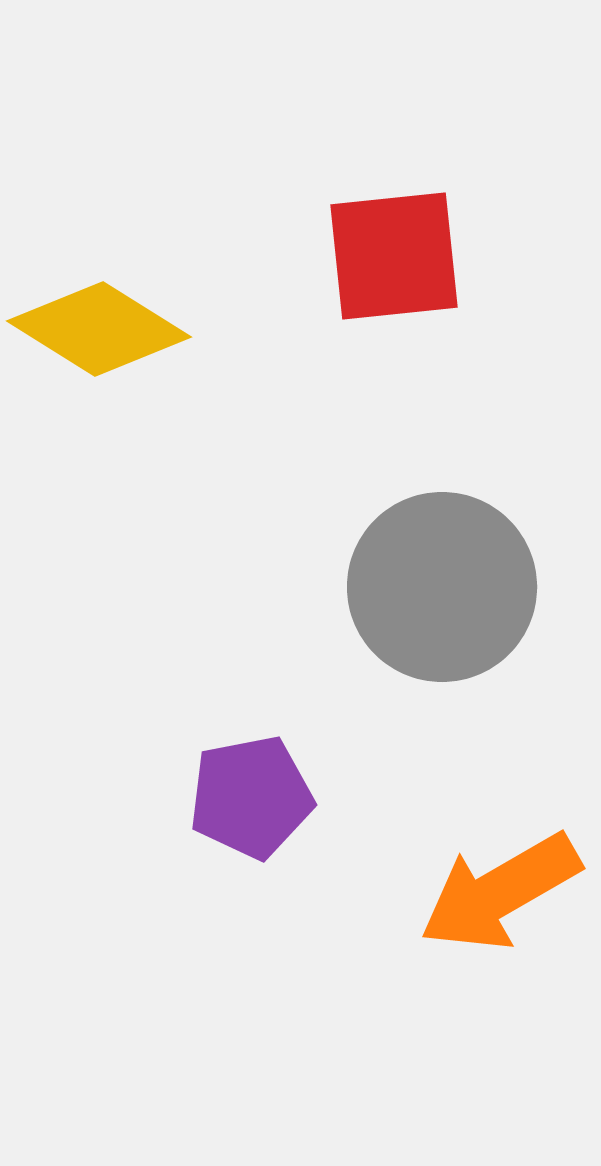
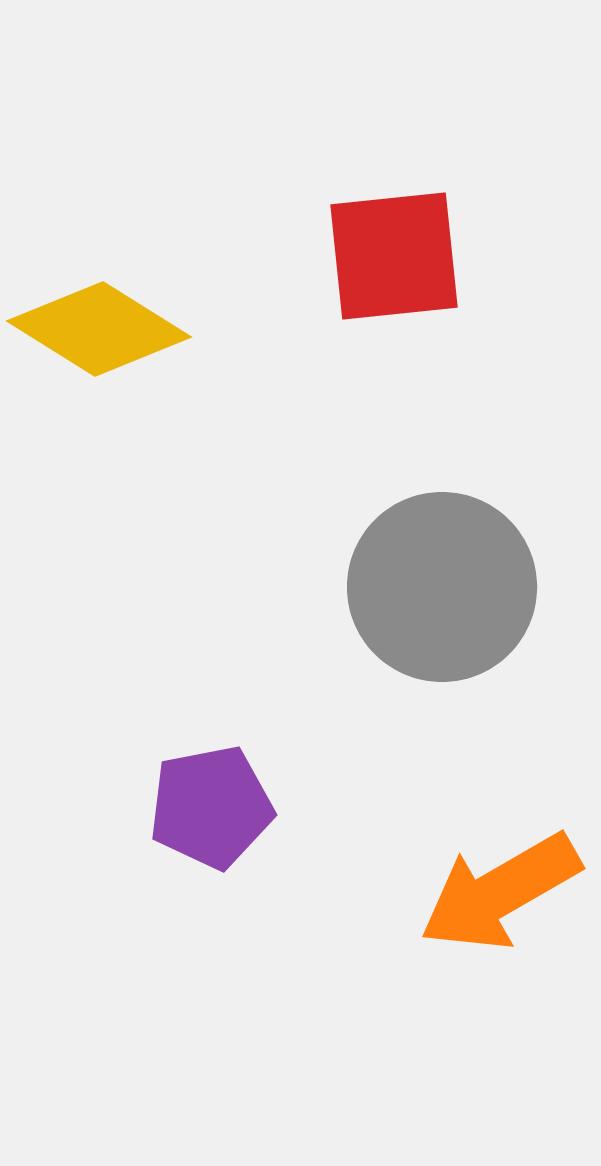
purple pentagon: moved 40 px left, 10 px down
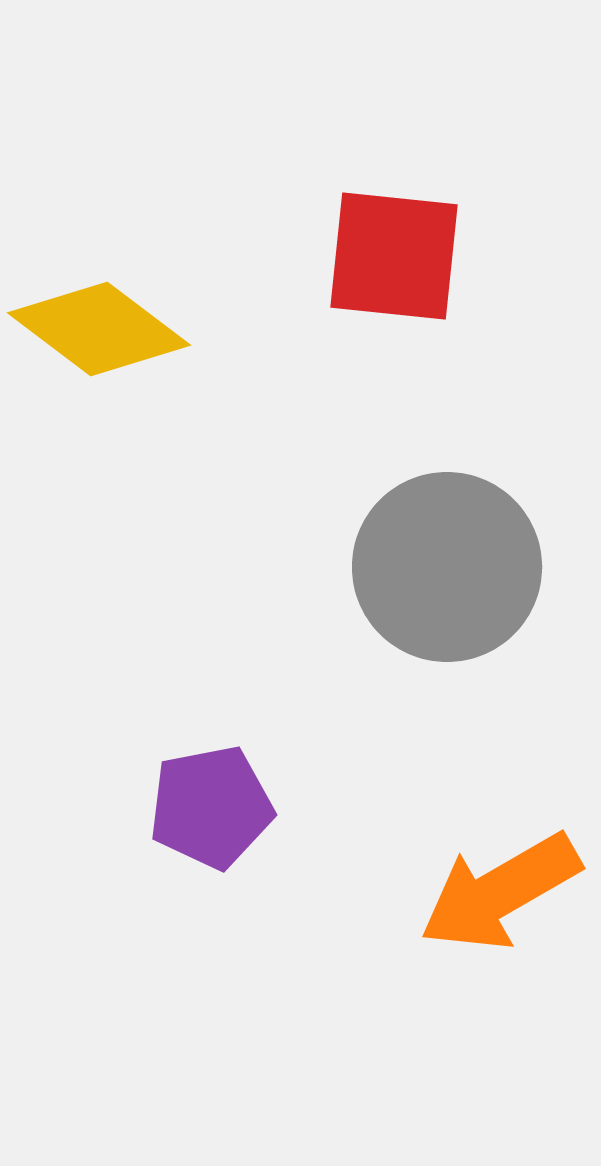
red square: rotated 12 degrees clockwise
yellow diamond: rotated 5 degrees clockwise
gray circle: moved 5 px right, 20 px up
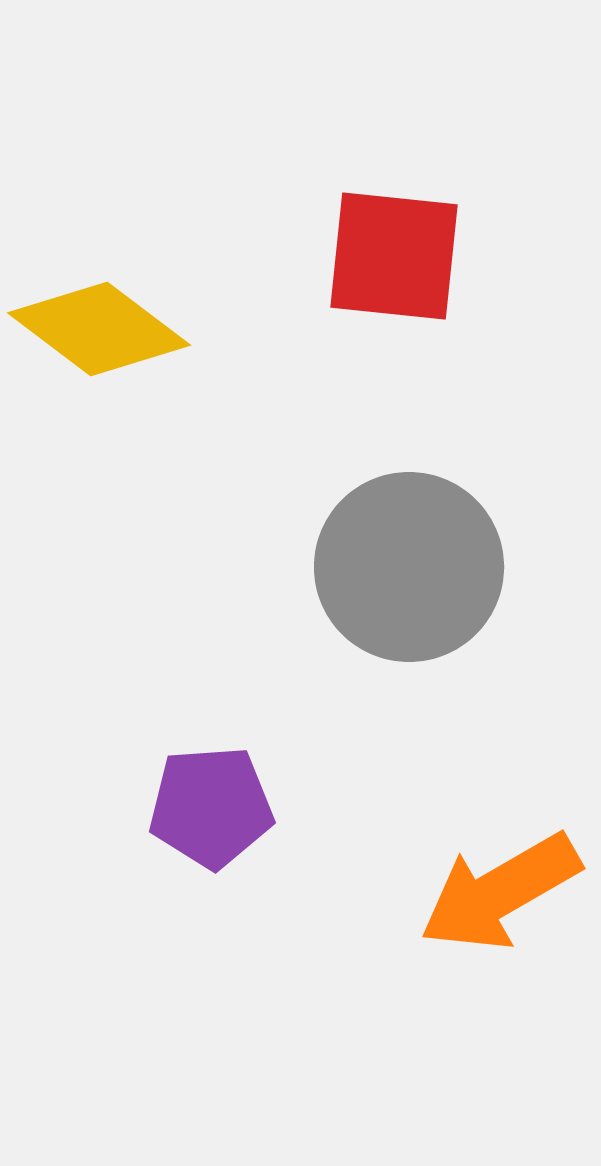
gray circle: moved 38 px left
purple pentagon: rotated 7 degrees clockwise
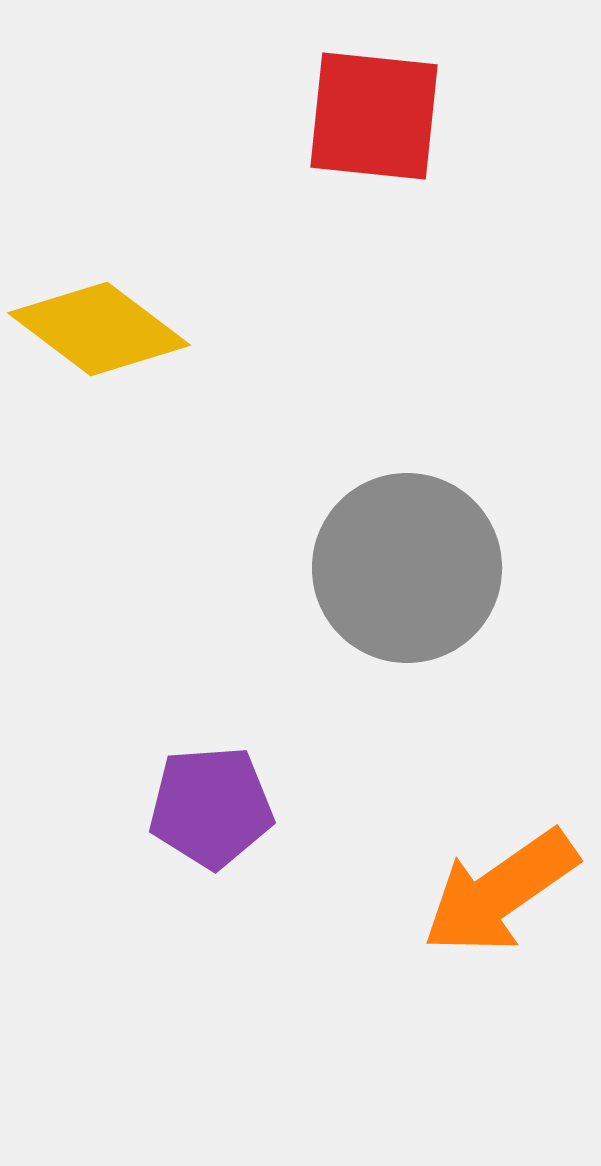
red square: moved 20 px left, 140 px up
gray circle: moved 2 px left, 1 px down
orange arrow: rotated 5 degrees counterclockwise
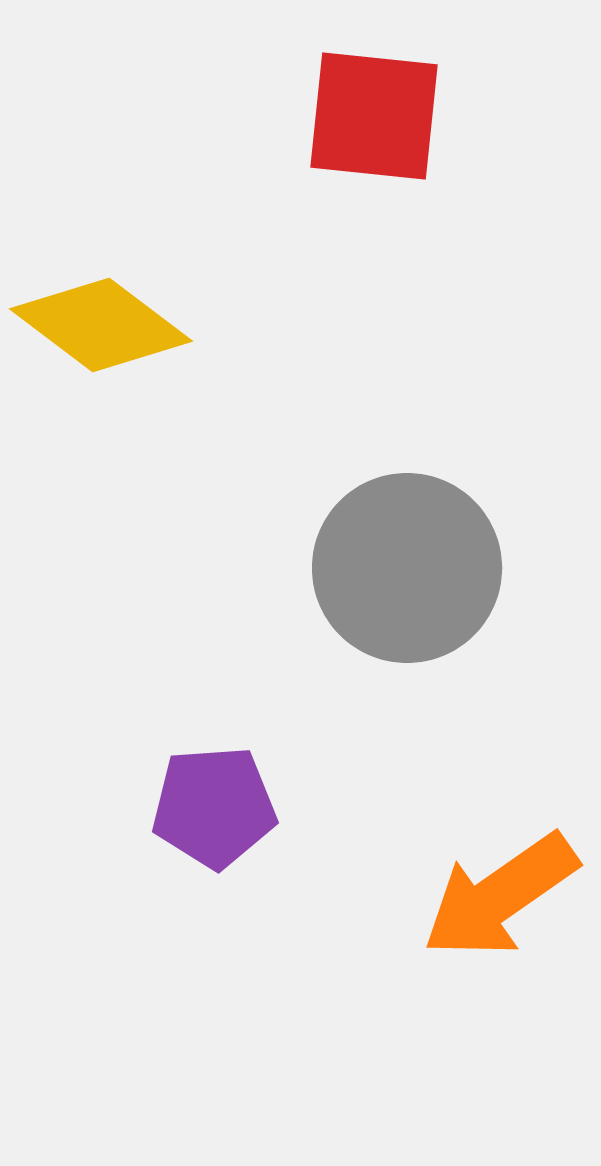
yellow diamond: moved 2 px right, 4 px up
purple pentagon: moved 3 px right
orange arrow: moved 4 px down
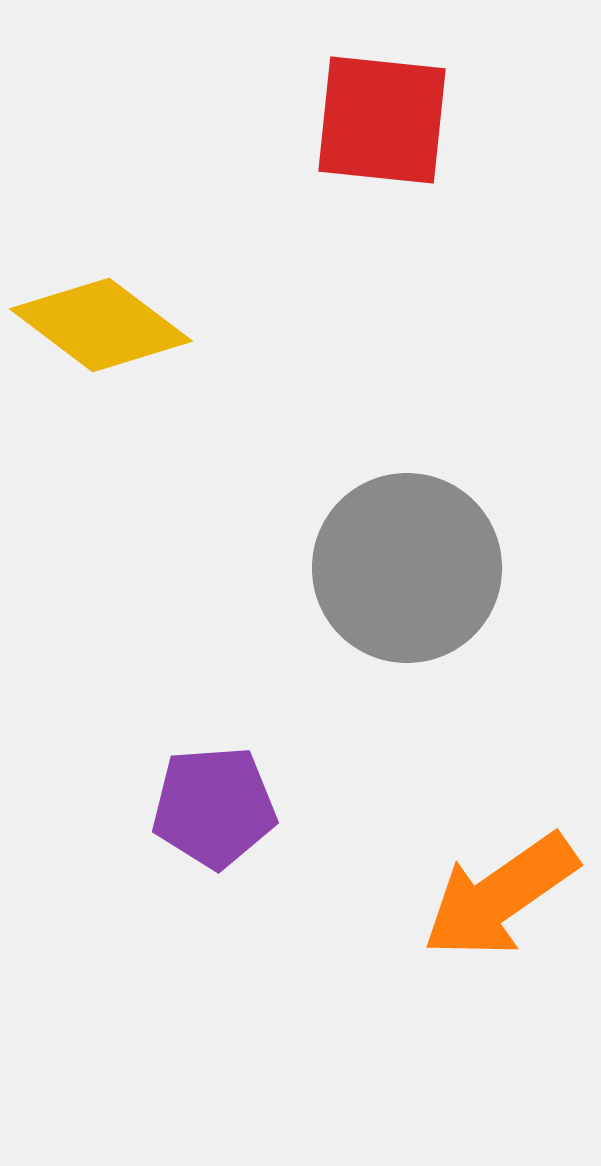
red square: moved 8 px right, 4 px down
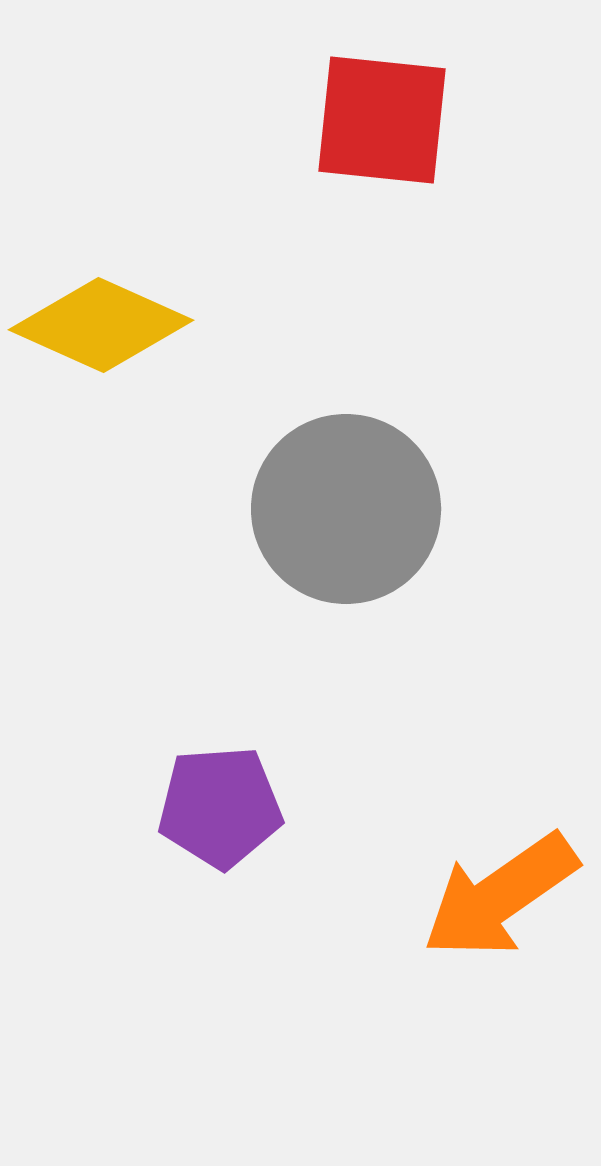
yellow diamond: rotated 13 degrees counterclockwise
gray circle: moved 61 px left, 59 px up
purple pentagon: moved 6 px right
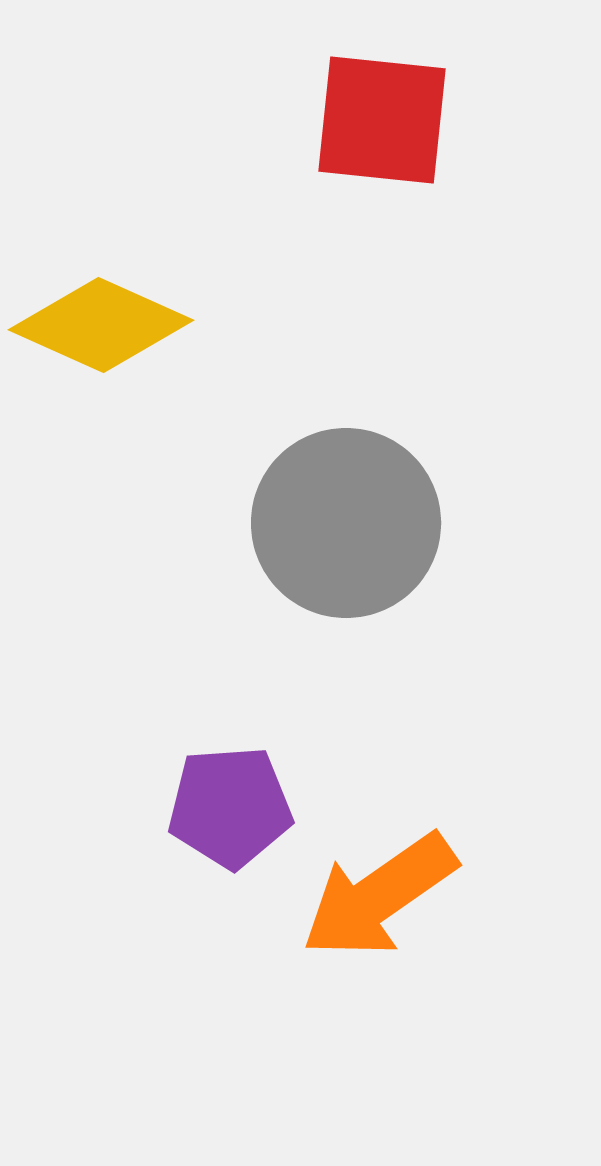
gray circle: moved 14 px down
purple pentagon: moved 10 px right
orange arrow: moved 121 px left
